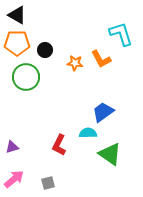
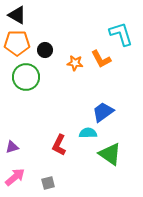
pink arrow: moved 1 px right, 2 px up
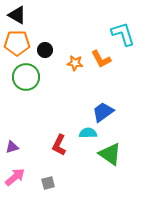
cyan L-shape: moved 2 px right
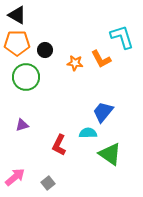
cyan L-shape: moved 1 px left, 3 px down
blue trapezoid: rotated 15 degrees counterclockwise
purple triangle: moved 10 px right, 22 px up
gray square: rotated 24 degrees counterclockwise
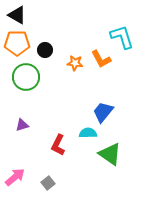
red L-shape: moved 1 px left
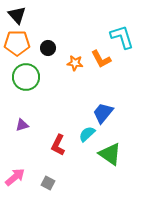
black triangle: rotated 18 degrees clockwise
black circle: moved 3 px right, 2 px up
blue trapezoid: moved 1 px down
cyan semicircle: moved 1 px left, 1 px down; rotated 42 degrees counterclockwise
gray square: rotated 24 degrees counterclockwise
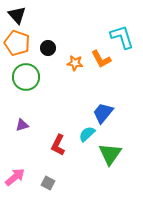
orange pentagon: rotated 20 degrees clockwise
green triangle: rotated 30 degrees clockwise
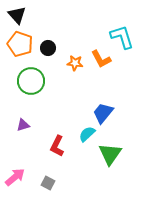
orange pentagon: moved 3 px right, 1 px down
green circle: moved 5 px right, 4 px down
purple triangle: moved 1 px right
red L-shape: moved 1 px left, 1 px down
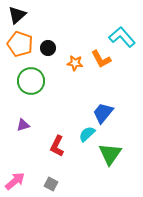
black triangle: rotated 30 degrees clockwise
cyan L-shape: rotated 24 degrees counterclockwise
pink arrow: moved 4 px down
gray square: moved 3 px right, 1 px down
